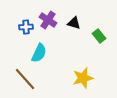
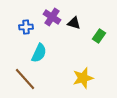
purple cross: moved 4 px right, 3 px up
green rectangle: rotated 72 degrees clockwise
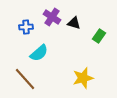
cyan semicircle: rotated 24 degrees clockwise
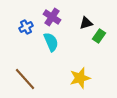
black triangle: moved 12 px right; rotated 32 degrees counterclockwise
blue cross: rotated 24 degrees counterclockwise
cyan semicircle: moved 12 px right, 11 px up; rotated 72 degrees counterclockwise
yellow star: moved 3 px left
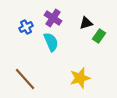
purple cross: moved 1 px right, 1 px down
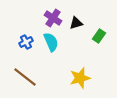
black triangle: moved 10 px left
blue cross: moved 15 px down
brown line: moved 2 px up; rotated 10 degrees counterclockwise
